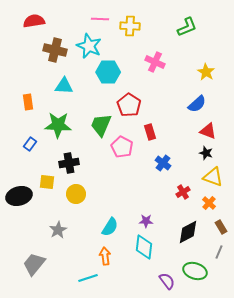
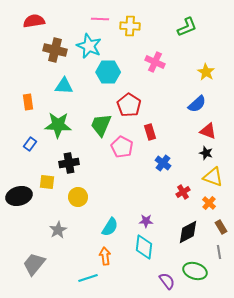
yellow circle: moved 2 px right, 3 px down
gray line: rotated 32 degrees counterclockwise
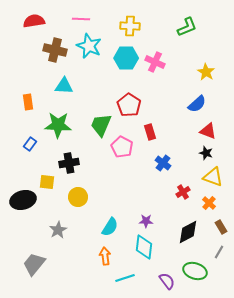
pink line: moved 19 px left
cyan hexagon: moved 18 px right, 14 px up
black ellipse: moved 4 px right, 4 px down
gray line: rotated 40 degrees clockwise
cyan line: moved 37 px right
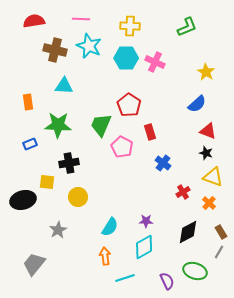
blue rectangle: rotated 32 degrees clockwise
brown rectangle: moved 5 px down
cyan diamond: rotated 55 degrees clockwise
purple semicircle: rotated 12 degrees clockwise
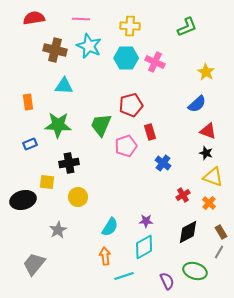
red semicircle: moved 3 px up
red pentagon: moved 2 px right; rotated 25 degrees clockwise
pink pentagon: moved 4 px right, 1 px up; rotated 25 degrees clockwise
red cross: moved 3 px down
cyan line: moved 1 px left, 2 px up
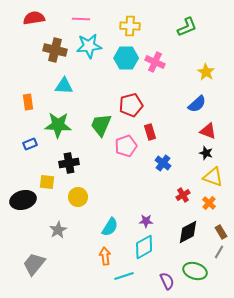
cyan star: rotated 30 degrees counterclockwise
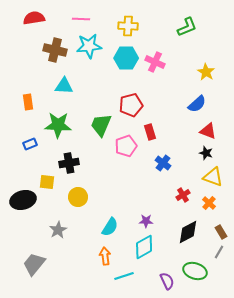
yellow cross: moved 2 px left
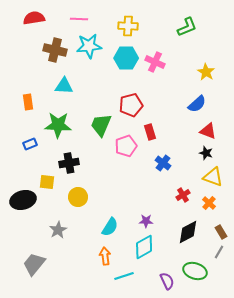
pink line: moved 2 px left
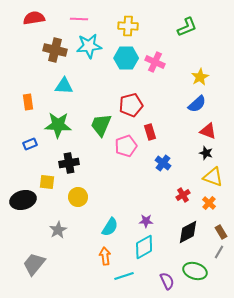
yellow star: moved 6 px left, 5 px down; rotated 12 degrees clockwise
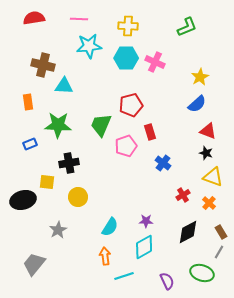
brown cross: moved 12 px left, 15 px down
green ellipse: moved 7 px right, 2 px down
